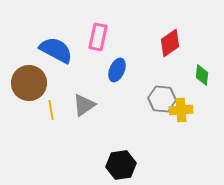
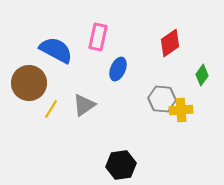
blue ellipse: moved 1 px right, 1 px up
green diamond: rotated 30 degrees clockwise
yellow line: moved 1 px up; rotated 42 degrees clockwise
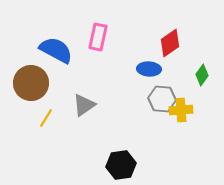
blue ellipse: moved 31 px right; rotated 70 degrees clockwise
brown circle: moved 2 px right
yellow line: moved 5 px left, 9 px down
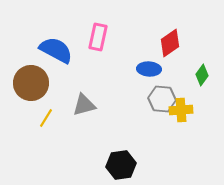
gray triangle: rotated 20 degrees clockwise
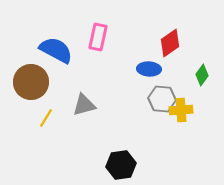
brown circle: moved 1 px up
